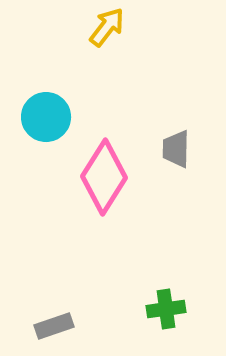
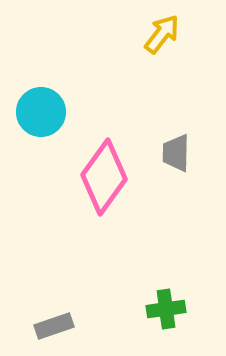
yellow arrow: moved 55 px right, 7 px down
cyan circle: moved 5 px left, 5 px up
gray trapezoid: moved 4 px down
pink diamond: rotated 4 degrees clockwise
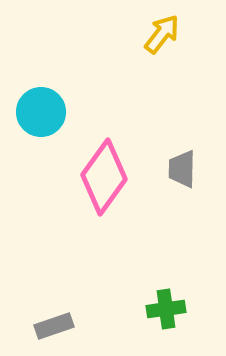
gray trapezoid: moved 6 px right, 16 px down
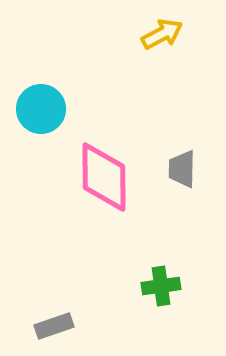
yellow arrow: rotated 24 degrees clockwise
cyan circle: moved 3 px up
pink diamond: rotated 36 degrees counterclockwise
green cross: moved 5 px left, 23 px up
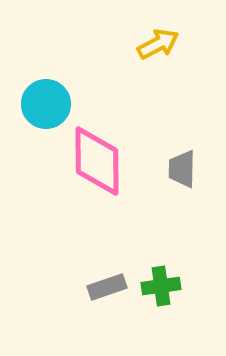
yellow arrow: moved 4 px left, 10 px down
cyan circle: moved 5 px right, 5 px up
pink diamond: moved 7 px left, 16 px up
gray rectangle: moved 53 px right, 39 px up
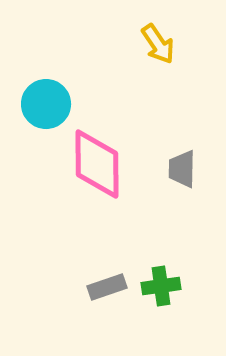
yellow arrow: rotated 84 degrees clockwise
pink diamond: moved 3 px down
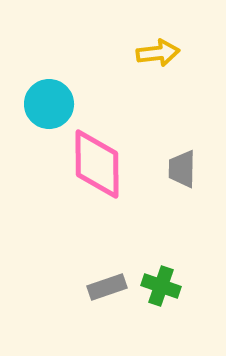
yellow arrow: moved 9 px down; rotated 63 degrees counterclockwise
cyan circle: moved 3 px right
green cross: rotated 27 degrees clockwise
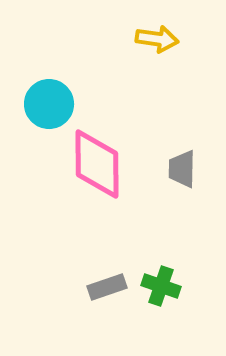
yellow arrow: moved 1 px left, 14 px up; rotated 15 degrees clockwise
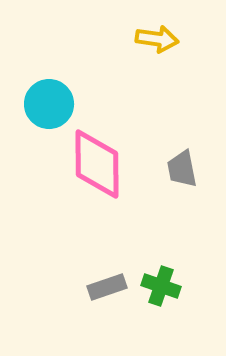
gray trapezoid: rotated 12 degrees counterclockwise
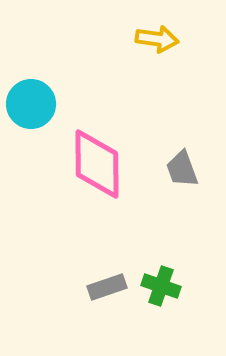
cyan circle: moved 18 px left
gray trapezoid: rotated 9 degrees counterclockwise
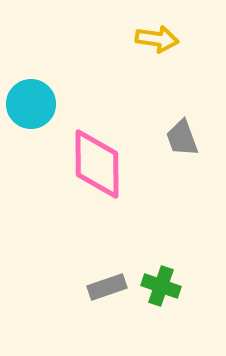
gray trapezoid: moved 31 px up
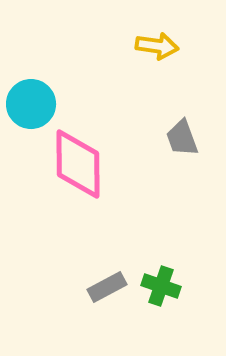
yellow arrow: moved 7 px down
pink diamond: moved 19 px left
gray rectangle: rotated 9 degrees counterclockwise
